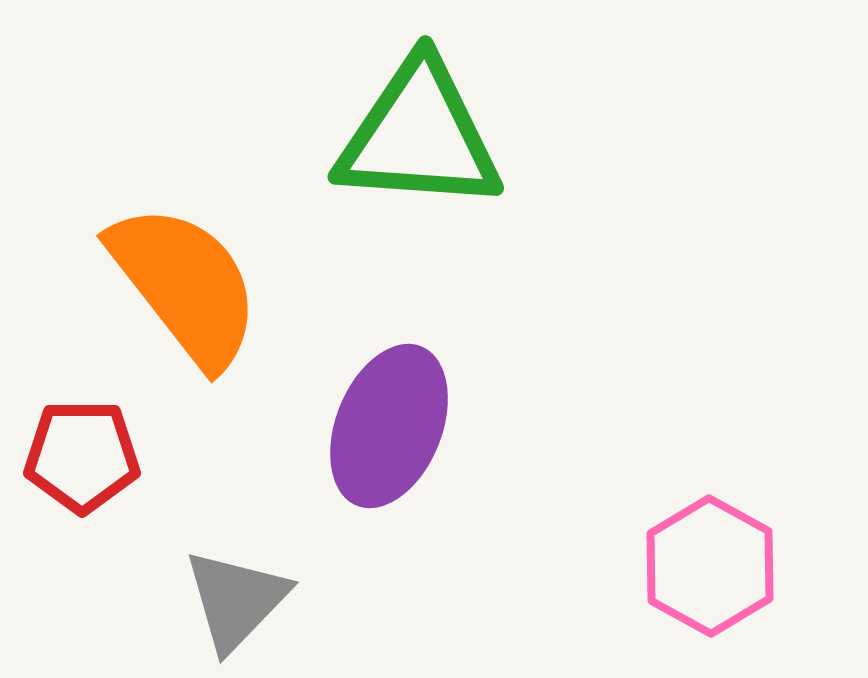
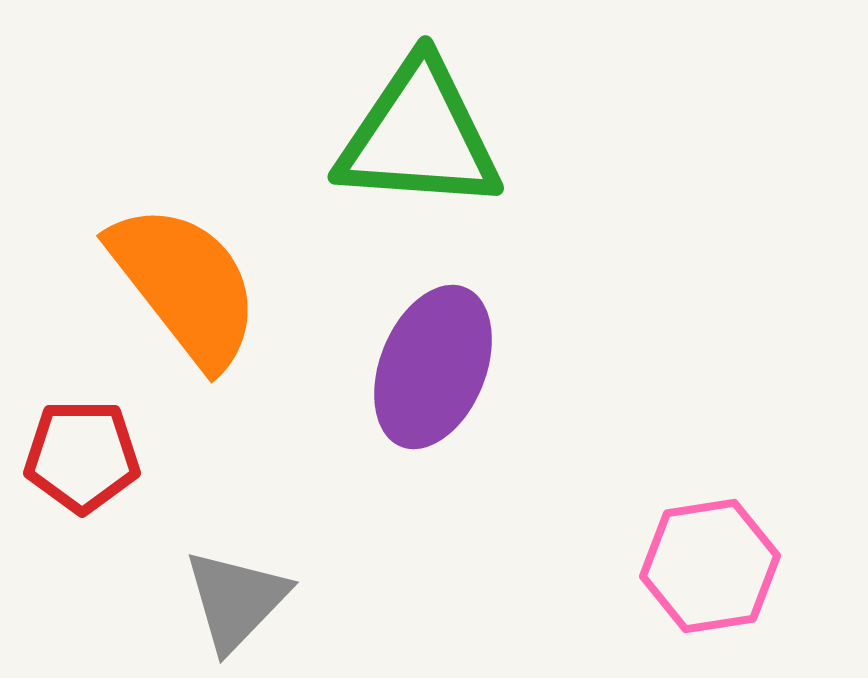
purple ellipse: moved 44 px right, 59 px up
pink hexagon: rotated 22 degrees clockwise
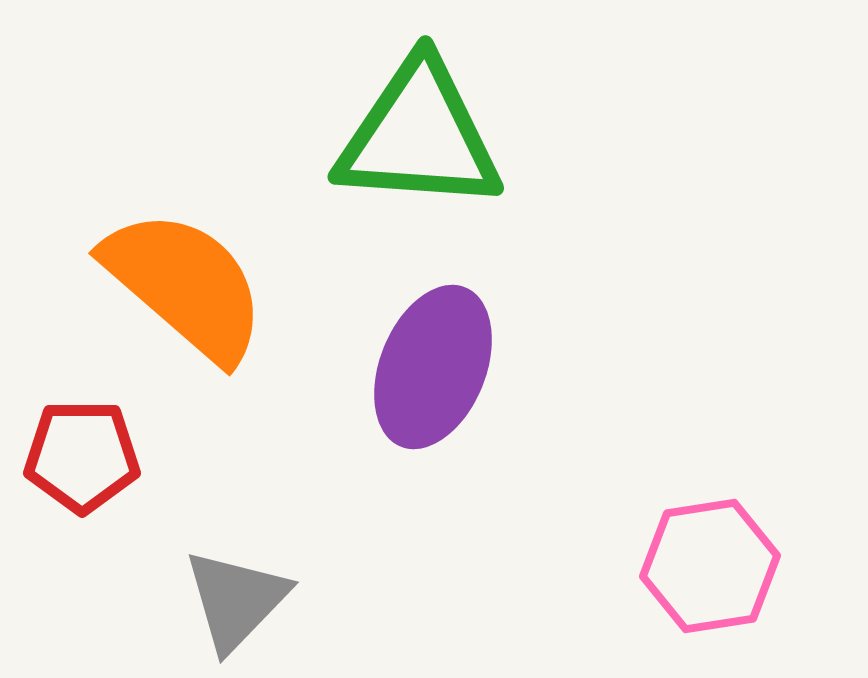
orange semicircle: rotated 11 degrees counterclockwise
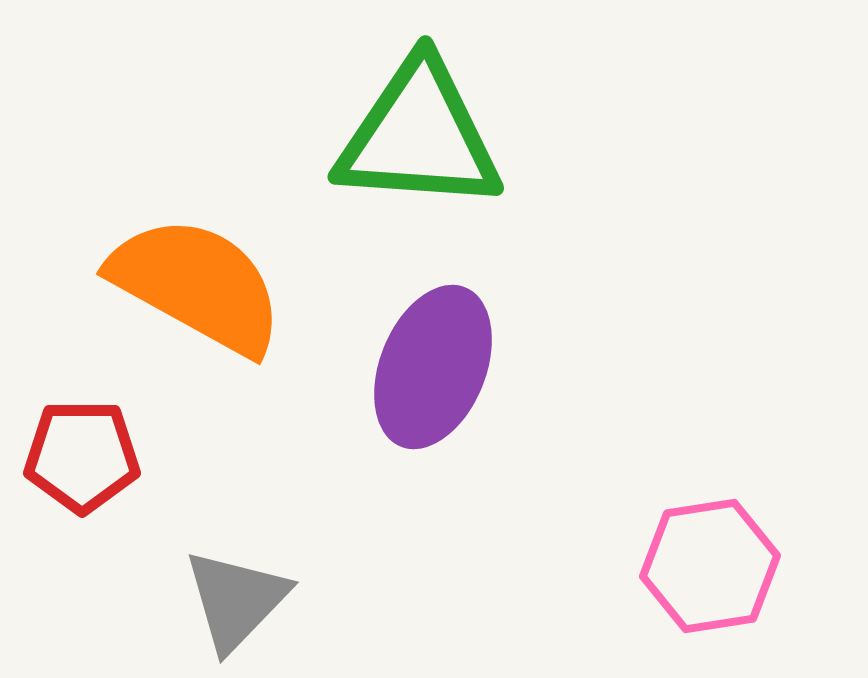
orange semicircle: moved 12 px right; rotated 12 degrees counterclockwise
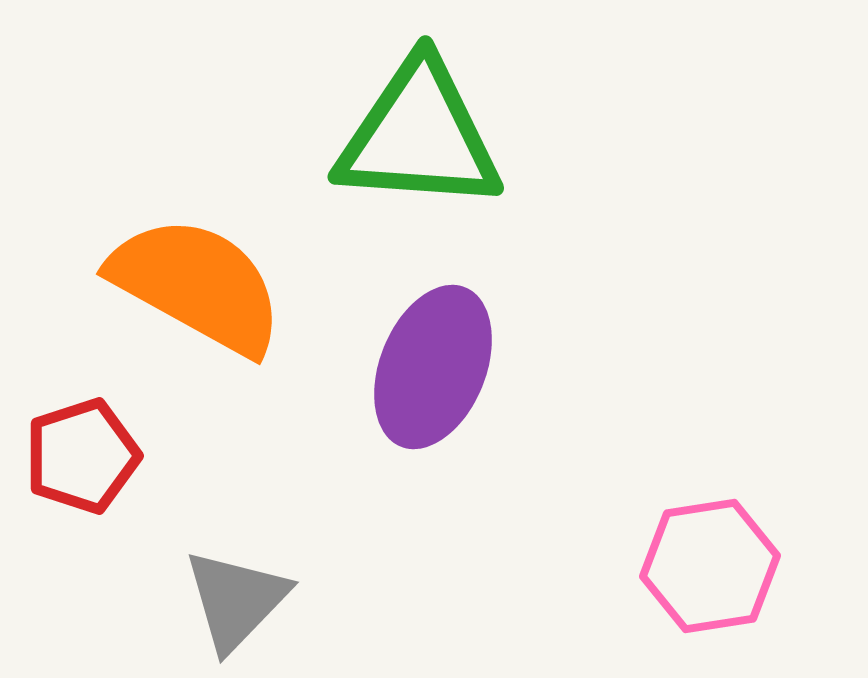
red pentagon: rotated 18 degrees counterclockwise
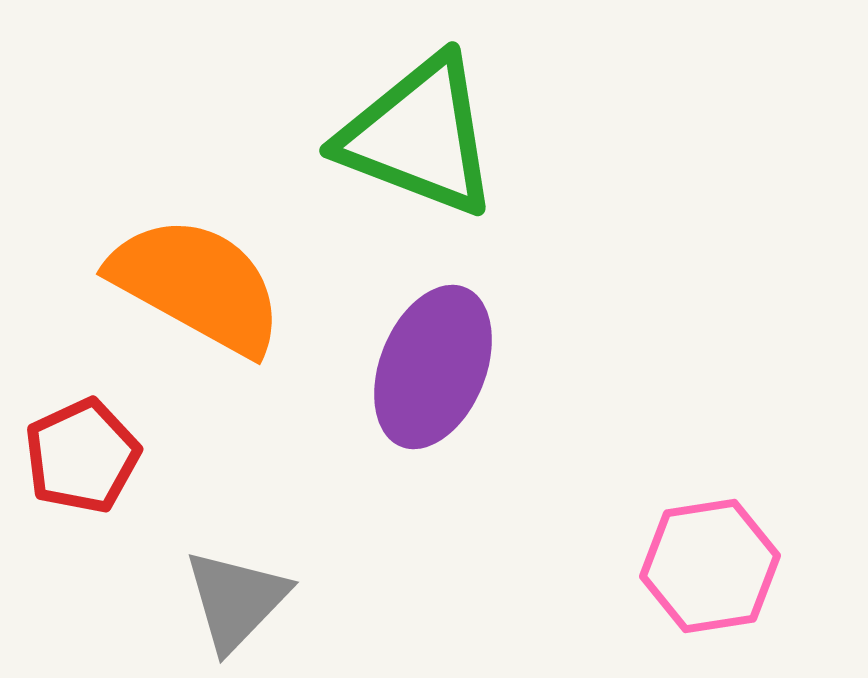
green triangle: rotated 17 degrees clockwise
red pentagon: rotated 7 degrees counterclockwise
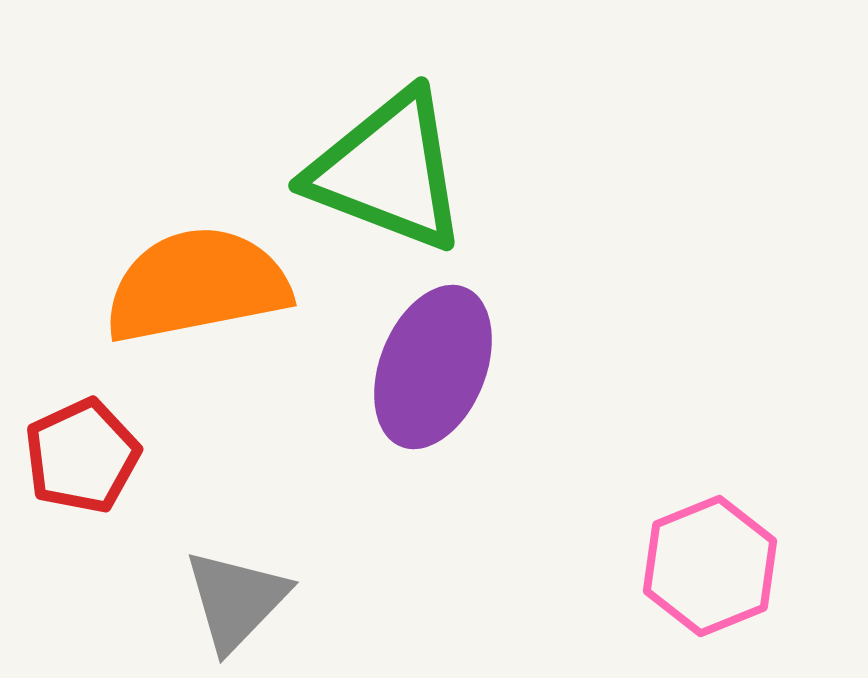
green triangle: moved 31 px left, 35 px down
orange semicircle: rotated 40 degrees counterclockwise
pink hexagon: rotated 13 degrees counterclockwise
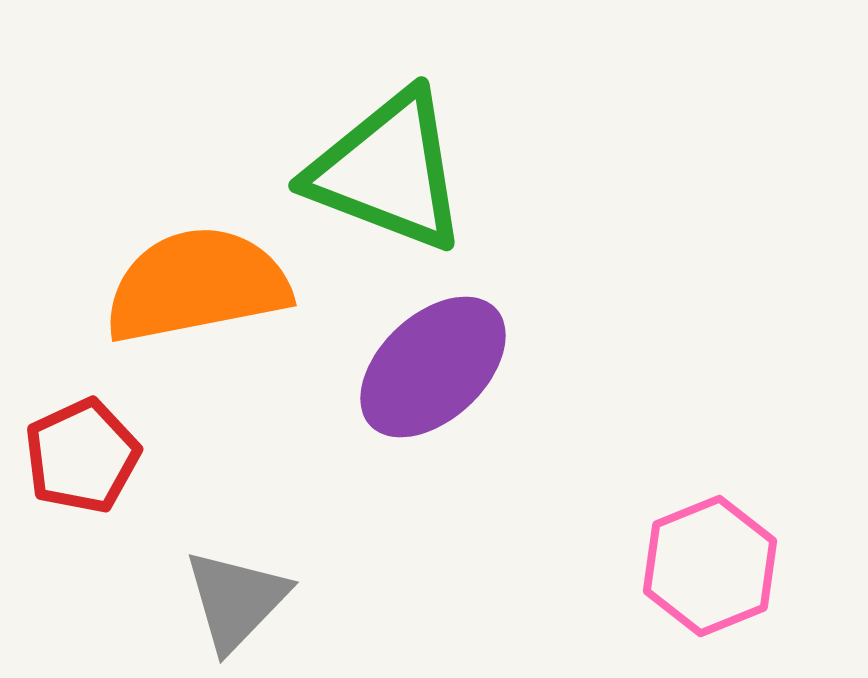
purple ellipse: rotated 25 degrees clockwise
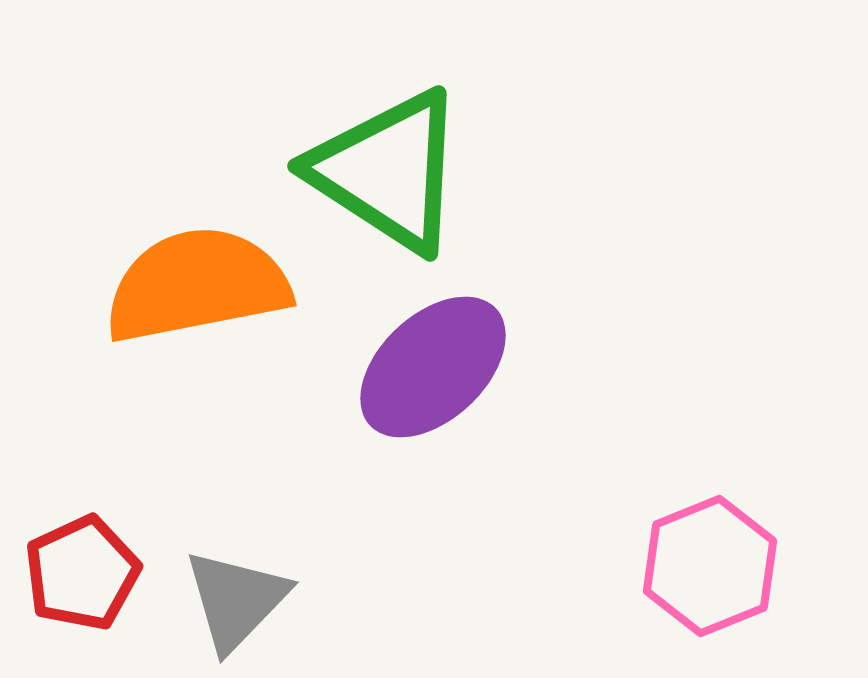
green triangle: rotated 12 degrees clockwise
red pentagon: moved 117 px down
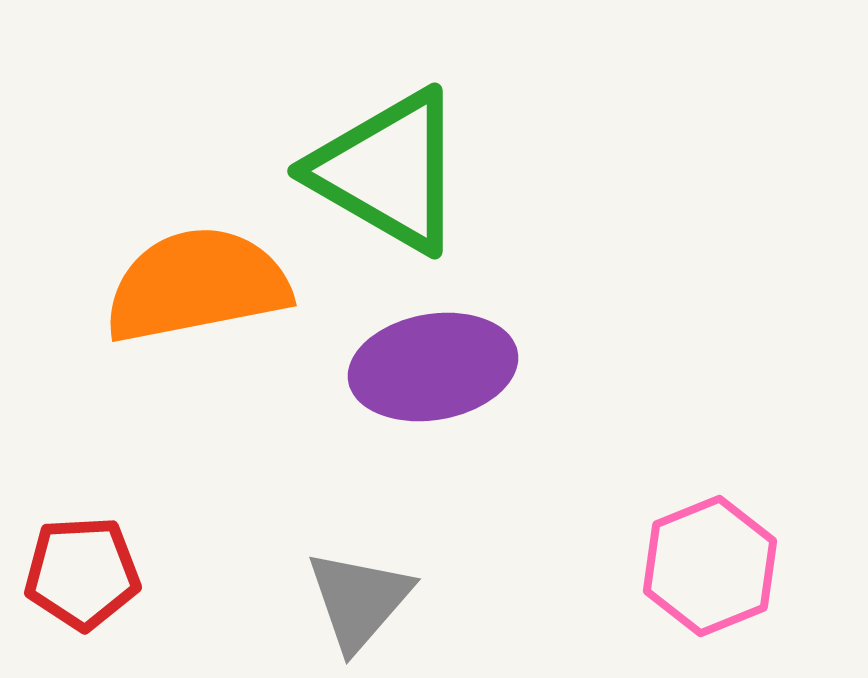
green triangle: rotated 3 degrees counterclockwise
purple ellipse: rotated 33 degrees clockwise
red pentagon: rotated 22 degrees clockwise
gray triangle: moved 123 px right; rotated 3 degrees counterclockwise
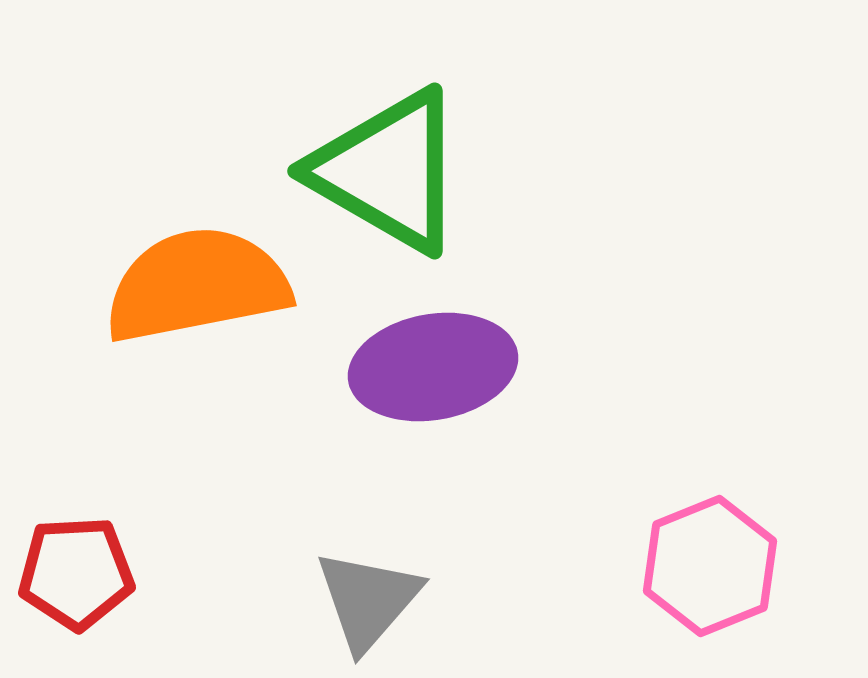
red pentagon: moved 6 px left
gray triangle: moved 9 px right
